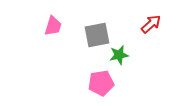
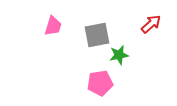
pink pentagon: moved 1 px left
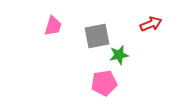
red arrow: rotated 20 degrees clockwise
gray square: moved 1 px down
pink pentagon: moved 4 px right
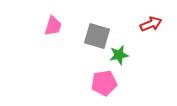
gray square: rotated 28 degrees clockwise
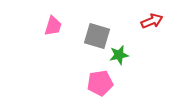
red arrow: moved 1 px right, 3 px up
pink pentagon: moved 4 px left
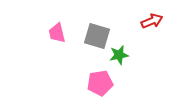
pink trapezoid: moved 4 px right, 7 px down; rotated 150 degrees clockwise
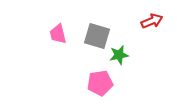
pink trapezoid: moved 1 px right, 1 px down
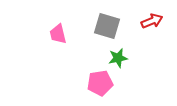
gray square: moved 10 px right, 10 px up
green star: moved 1 px left, 3 px down
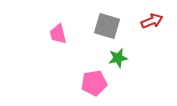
pink pentagon: moved 6 px left
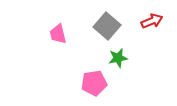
gray square: rotated 24 degrees clockwise
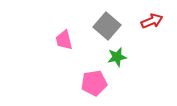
pink trapezoid: moved 6 px right, 6 px down
green star: moved 1 px left, 1 px up
